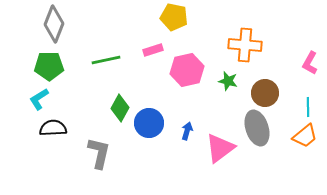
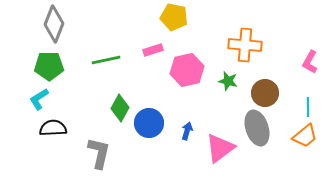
pink L-shape: moved 1 px up
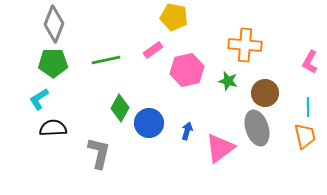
pink rectangle: rotated 18 degrees counterclockwise
green pentagon: moved 4 px right, 3 px up
orange trapezoid: rotated 64 degrees counterclockwise
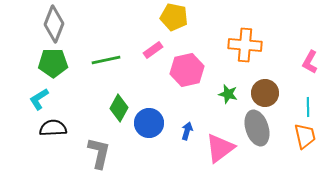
green star: moved 13 px down
green diamond: moved 1 px left
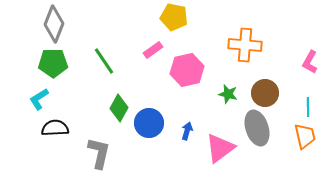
green line: moved 2 px left, 1 px down; rotated 68 degrees clockwise
black semicircle: moved 2 px right
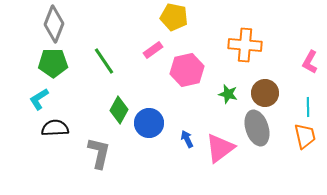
green diamond: moved 2 px down
blue arrow: moved 8 px down; rotated 42 degrees counterclockwise
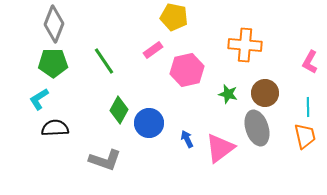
gray L-shape: moved 6 px right, 7 px down; rotated 96 degrees clockwise
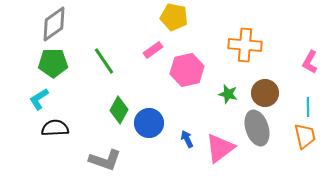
gray diamond: rotated 33 degrees clockwise
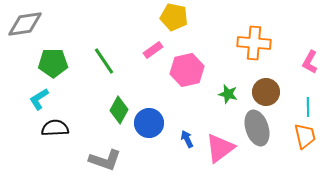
gray diamond: moved 29 px left; rotated 27 degrees clockwise
orange cross: moved 9 px right, 2 px up
brown circle: moved 1 px right, 1 px up
